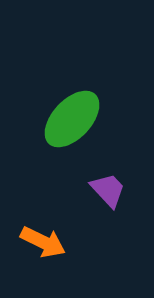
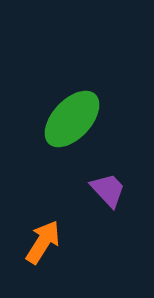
orange arrow: rotated 84 degrees counterclockwise
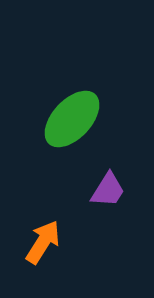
purple trapezoid: rotated 75 degrees clockwise
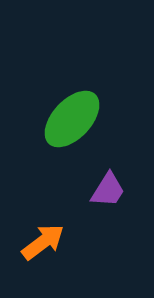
orange arrow: rotated 21 degrees clockwise
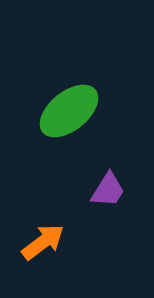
green ellipse: moved 3 px left, 8 px up; rotated 8 degrees clockwise
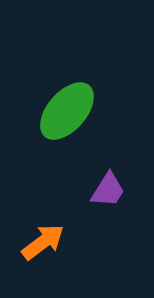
green ellipse: moved 2 px left; rotated 10 degrees counterclockwise
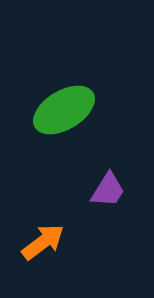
green ellipse: moved 3 px left, 1 px up; rotated 18 degrees clockwise
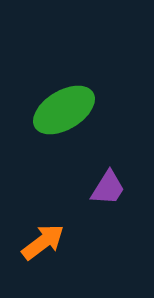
purple trapezoid: moved 2 px up
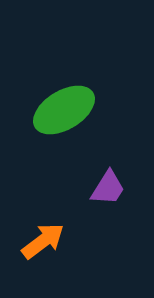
orange arrow: moved 1 px up
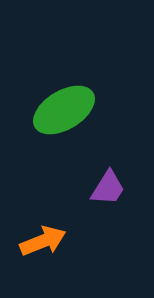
orange arrow: rotated 15 degrees clockwise
